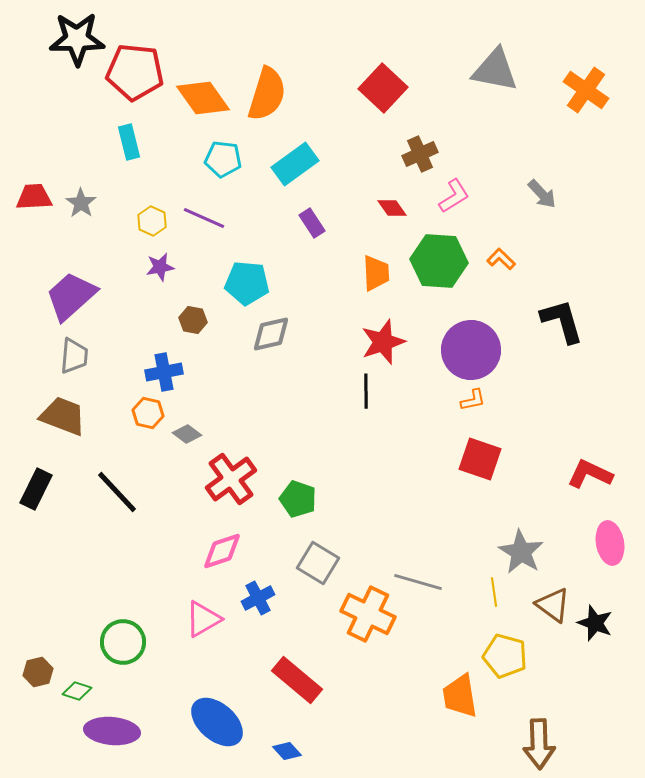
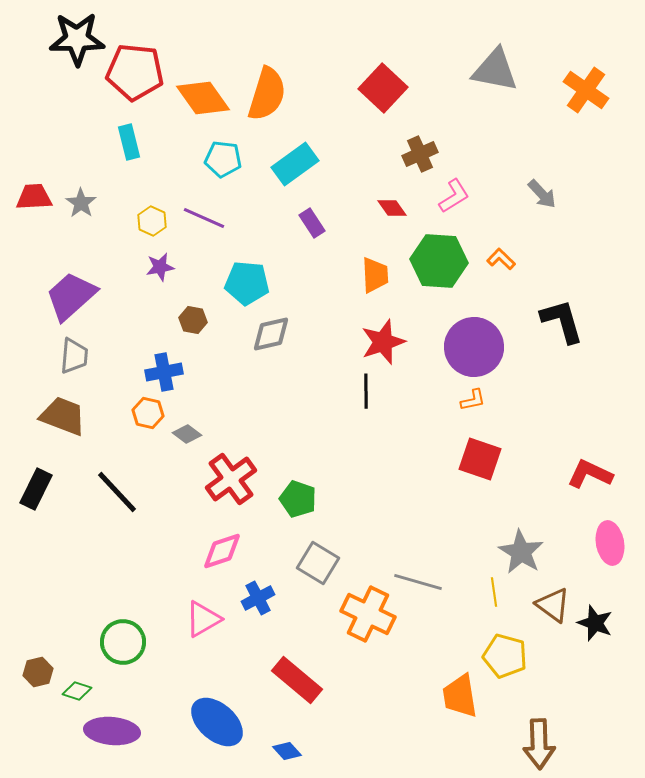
orange trapezoid at (376, 273): moved 1 px left, 2 px down
purple circle at (471, 350): moved 3 px right, 3 px up
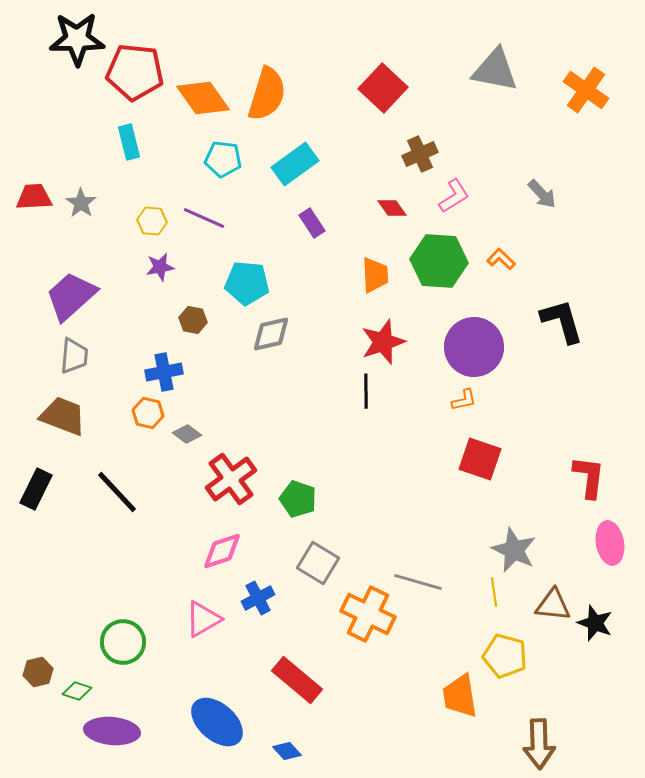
yellow hexagon at (152, 221): rotated 20 degrees counterclockwise
orange L-shape at (473, 400): moved 9 px left
red L-shape at (590, 474): moved 1 px left, 3 px down; rotated 72 degrees clockwise
gray star at (521, 552): moved 7 px left, 2 px up; rotated 6 degrees counterclockwise
brown triangle at (553, 605): rotated 30 degrees counterclockwise
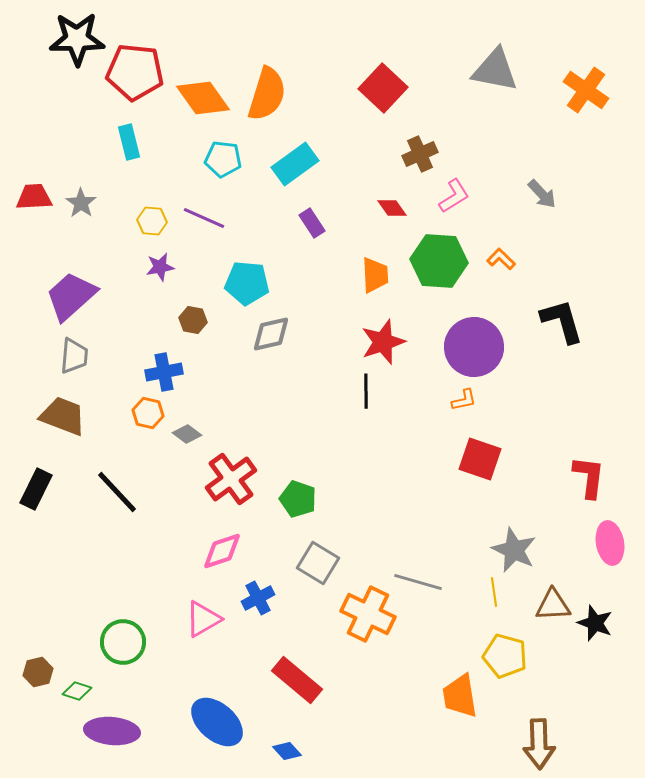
brown triangle at (553, 605): rotated 9 degrees counterclockwise
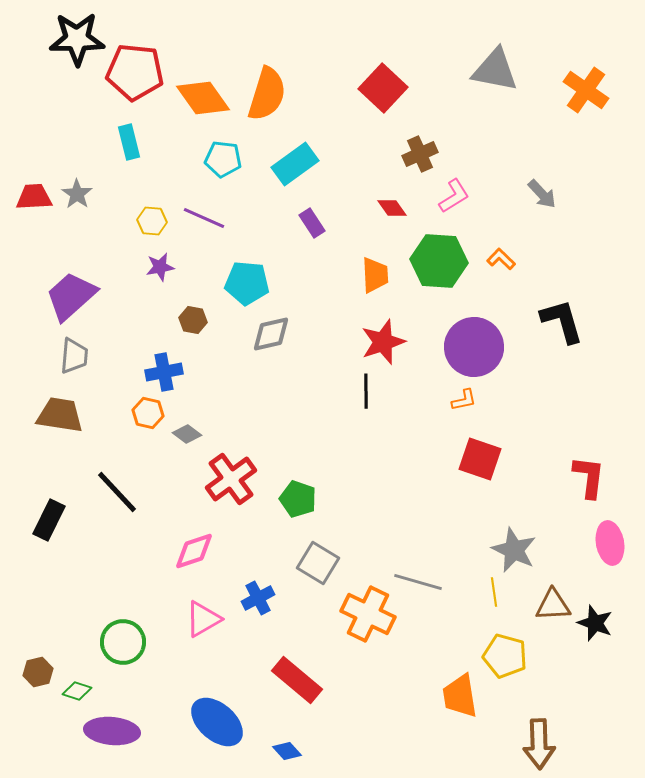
gray star at (81, 203): moved 4 px left, 9 px up
brown trapezoid at (63, 416): moved 3 px left, 1 px up; rotated 12 degrees counterclockwise
black rectangle at (36, 489): moved 13 px right, 31 px down
pink diamond at (222, 551): moved 28 px left
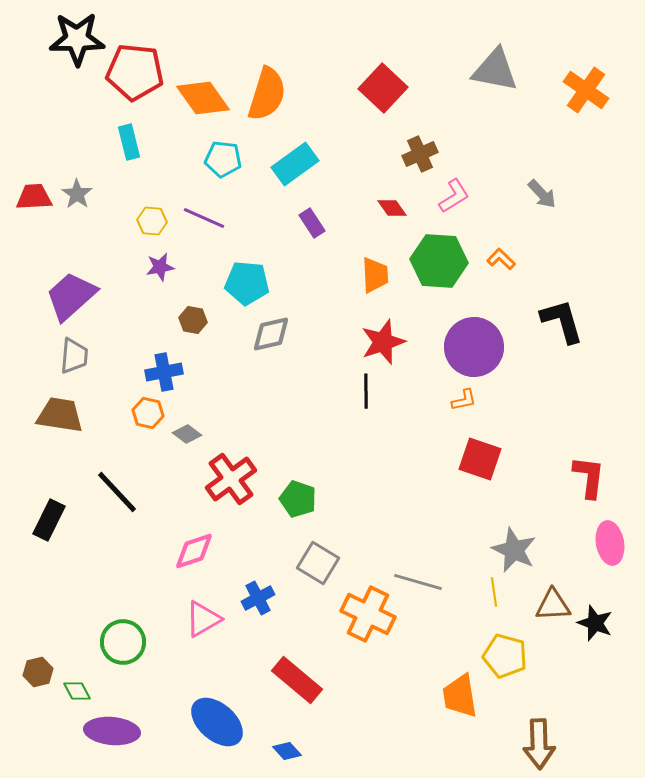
green diamond at (77, 691): rotated 44 degrees clockwise
